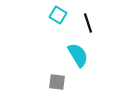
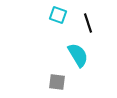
cyan square: rotated 12 degrees counterclockwise
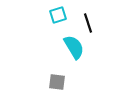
cyan square: rotated 36 degrees counterclockwise
cyan semicircle: moved 4 px left, 8 px up
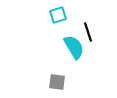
black line: moved 9 px down
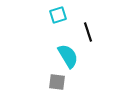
cyan semicircle: moved 6 px left, 9 px down
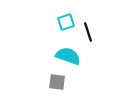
cyan square: moved 8 px right, 7 px down
cyan semicircle: rotated 40 degrees counterclockwise
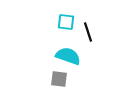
cyan square: rotated 24 degrees clockwise
gray square: moved 2 px right, 3 px up
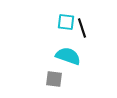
black line: moved 6 px left, 4 px up
gray square: moved 5 px left
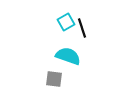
cyan square: rotated 36 degrees counterclockwise
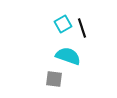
cyan square: moved 3 px left, 2 px down
